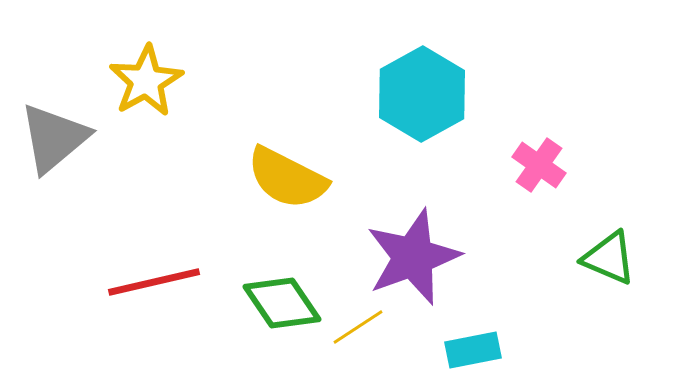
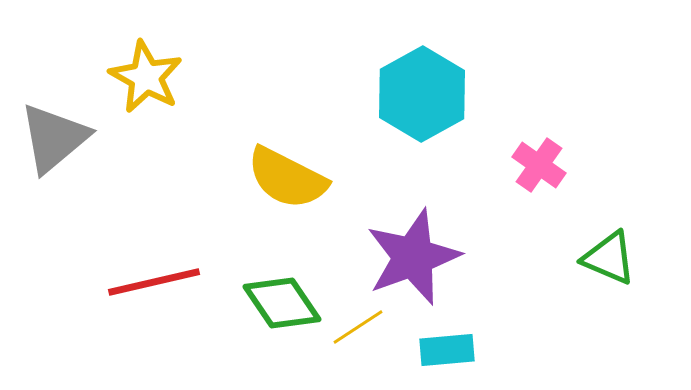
yellow star: moved 4 px up; rotated 14 degrees counterclockwise
cyan rectangle: moved 26 px left; rotated 6 degrees clockwise
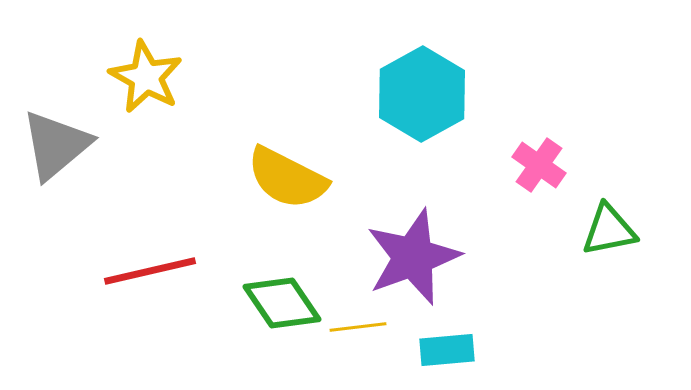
gray triangle: moved 2 px right, 7 px down
green triangle: moved 28 px up; rotated 34 degrees counterclockwise
red line: moved 4 px left, 11 px up
yellow line: rotated 26 degrees clockwise
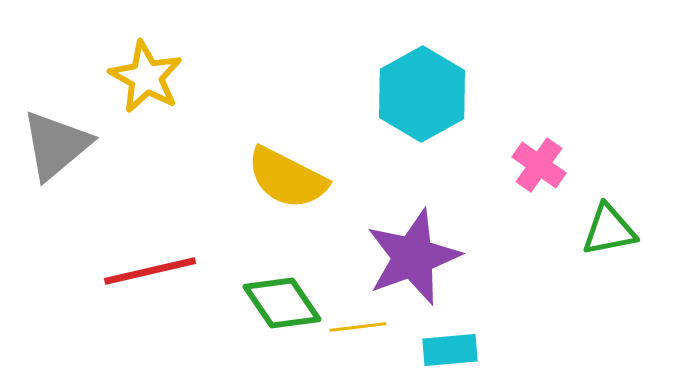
cyan rectangle: moved 3 px right
